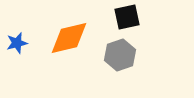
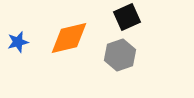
black square: rotated 12 degrees counterclockwise
blue star: moved 1 px right, 1 px up
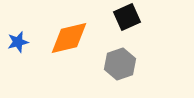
gray hexagon: moved 9 px down
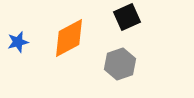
orange diamond: rotated 15 degrees counterclockwise
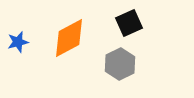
black square: moved 2 px right, 6 px down
gray hexagon: rotated 8 degrees counterclockwise
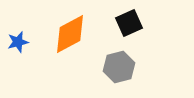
orange diamond: moved 1 px right, 4 px up
gray hexagon: moved 1 px left, 3 px down; rotated 12 degrees clockwise
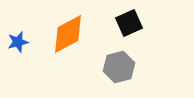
orange diamond: moved 2 px left
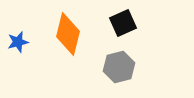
black square: moved 6 px left
orange diamond: rotated 48 degrees counterclockwise
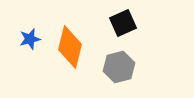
orange diamond: moved 2 px right, 13 px down
blue star: moved 12 px right, 3 px up
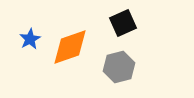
blue star: rotated 15 degrees counterclockwise
orange diamond: rotated 57 degrees clockwise
